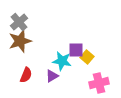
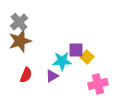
cyan star: rotated 12 degrees counterclockwise
pink cross: moved 1 px left, 1 px down
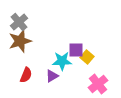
pink cross: rotated 24 degrees counterclockwise
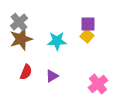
brown star: moved 1 px right, 2 px up
purple square: moved 12 px right, 26 px up
yellow square: moved 21 px up
cyan star: moved 5 px left, 20 px up
red semicircle: moved 3 px up
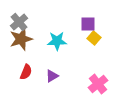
yellow square: moved 7 px right, 2 px down
